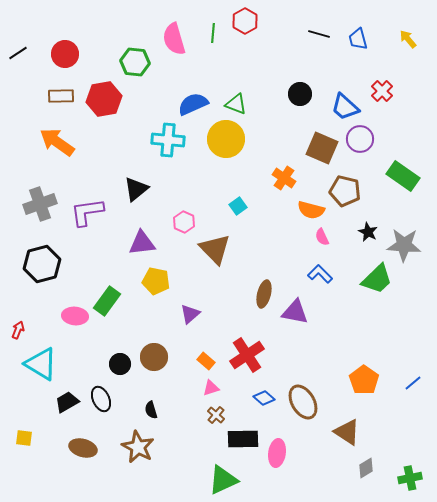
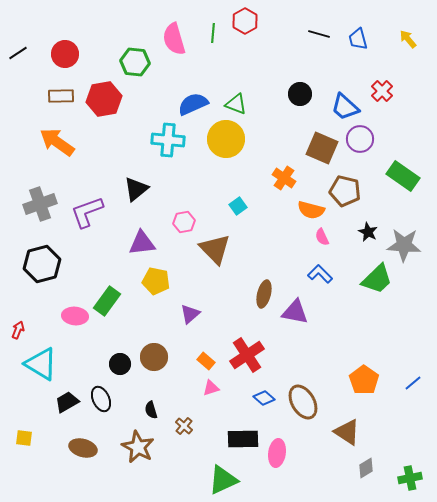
purple L-shape at (87, 212): rotated 12 degrees counterclockwise
pink hexagon at (184, 222): rotated 25 degrees clockwise
brown cross at (216, 415): moved 32 px left, 11 px down
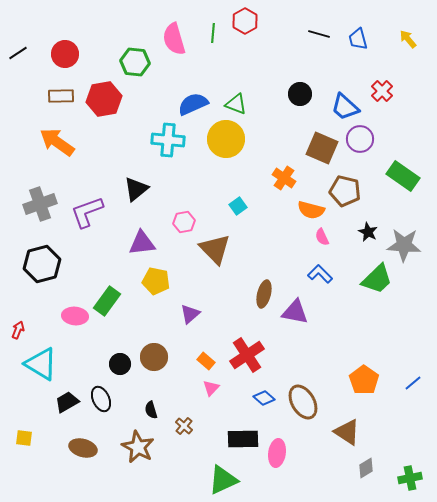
pink triangle at (211, 388): rotated 30 degrees counterclockwise
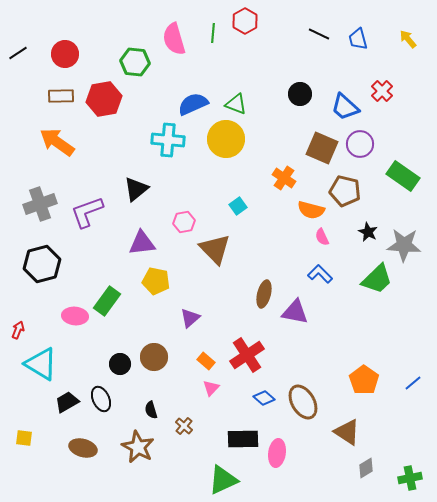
black line at (319, 34): rotated 10 degrees clockwise
purple circle at (360, 139): moved 5 px down
purple triangle at (190, 314): moved 4 px down
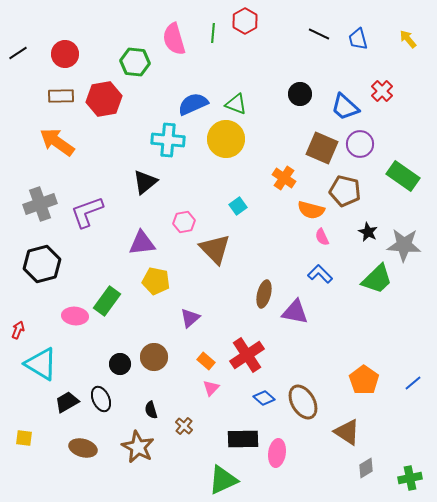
black triangle at (136, 189): moved 9 px right, 7 px up
